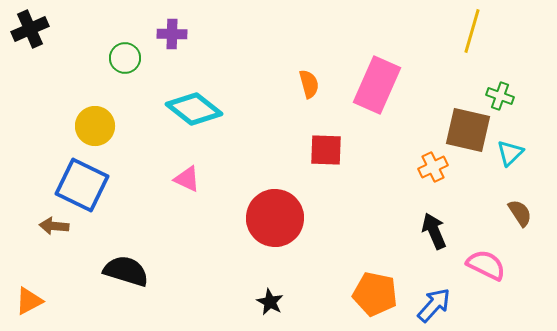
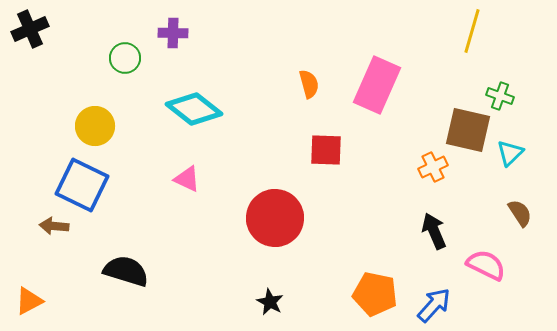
purple cross: moved 1 px right, 1 px up
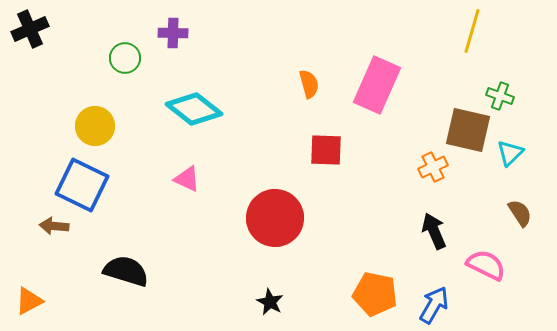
blue arrow: rotated 12 degrees counterclockwise
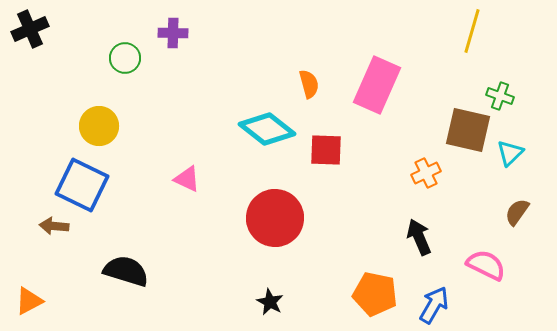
cyan diamond: moved 73 px right, 20 px down
yellow circle: moved 4 px right
orange cross: moved 7 px left, 6 px down
brown semicircle: moved 3 px left, 1 px up; rotated 112 degrees counterclockwise
black arrow: moved 15 px left, 6 px down
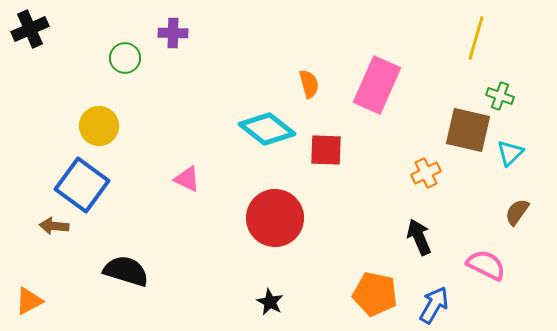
yellow line: moved 4 px right, 7 px down
blue square: rotated 10 degrees clockwise
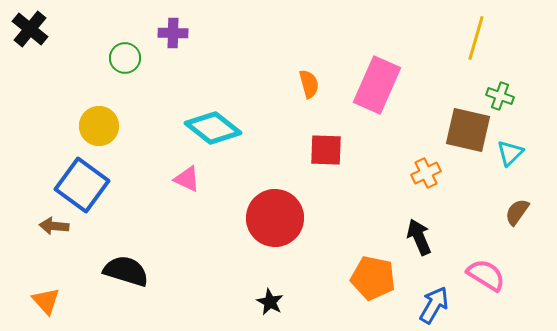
black cross: rotated 27 degrees counterclockwise
cyan diamond: moved 54 px left, 1 px up
pink semicircle: moved 10 px down; rotated 6 degrees clockwise
orange pentagon: moved 2 px left, 16 px up
orange triangle: moved 17 px right; rotated 44 degrees counterclockwise
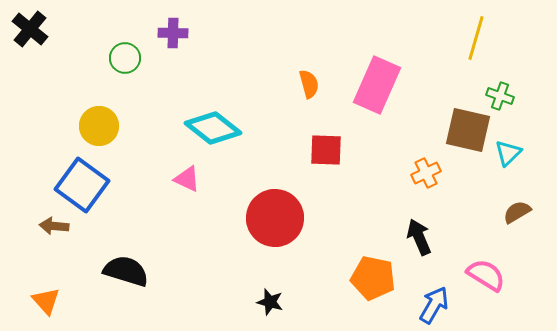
cyan triangle: moved 2 px left
brown semicircle: rotated 24 degrees clockwise
black star: rotated 12 degrees counterclockwise
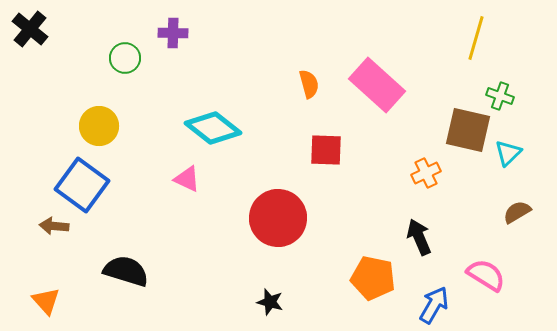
pink rectangle: rotated 72 degrees counterclockwise
red circle: moved 3 px right
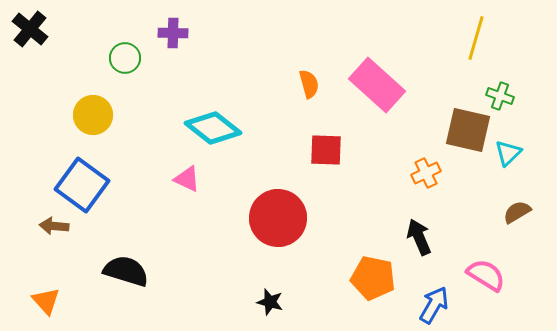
yellow circle: moved 6 px left, 11 px up
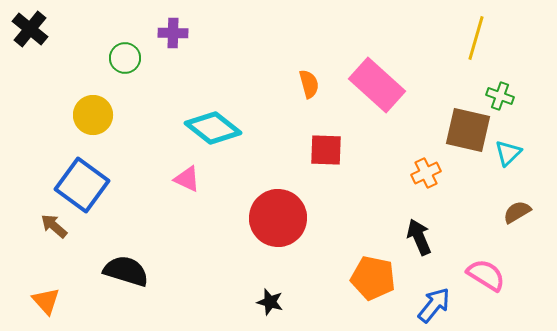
brown arrow: rotated 36 degrees clockwise
blue arrow: rotated 9 degrees clockwise
